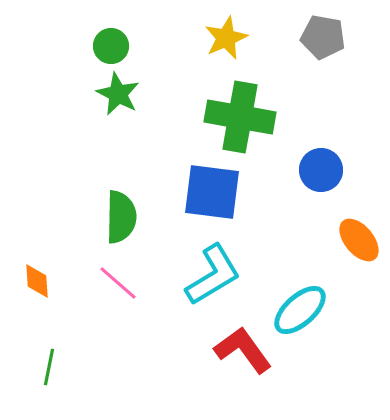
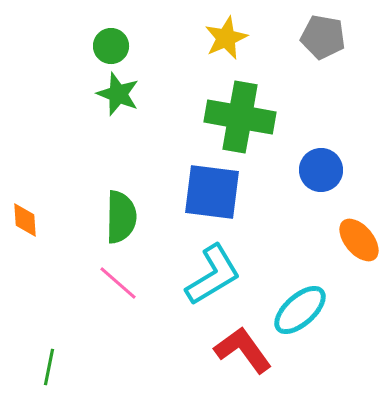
green star: rotated 6 degrees counterclockwise
orange diamond: moved 12 px left, 61 px up
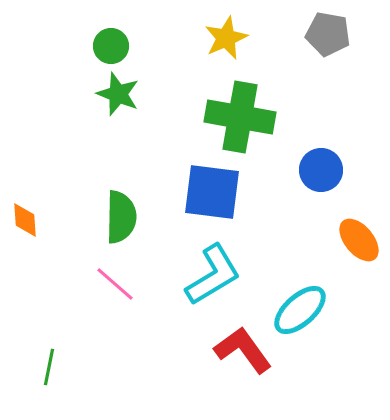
gray pentagon: moved 5 px right, 3 px up
pink line: moved 3 px left, 1 px down
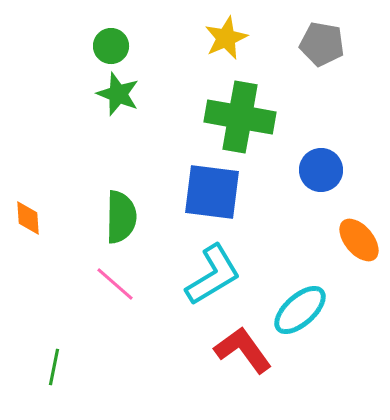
gray pentagon: moved 6 px left, 10 px down
orange diamond: moved 3 px right, 2 px up
green line: moved 5 px right
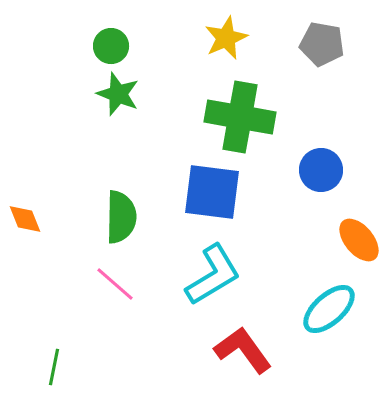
orange diamond: moved 3 px left, 1 px down; rotated 18 degrees counterclockwise
cyan ellipse: moved 29 px right, 1 px up
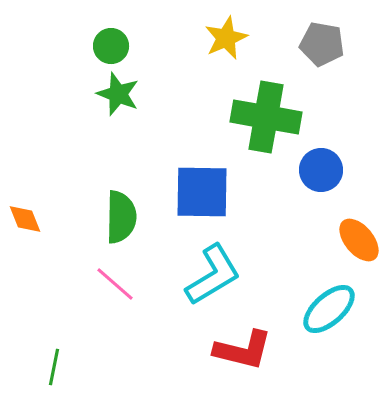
green cross: moved 26 px right
blue square: moved 10 px left; rotated 6 degrees counterclockwise
red L-shape: rotated 140 degrees clockwise
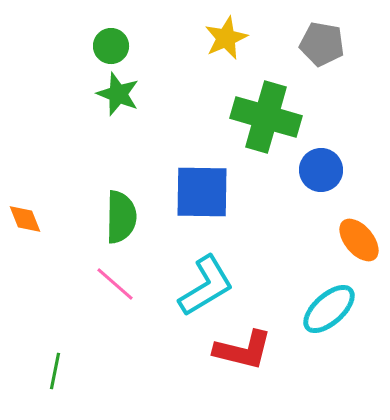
green cross: rotated 6 degrees clockwise
cyan L-shape: moved 7 px left, 11 px down
green line: moved 1 px right, 4 px down
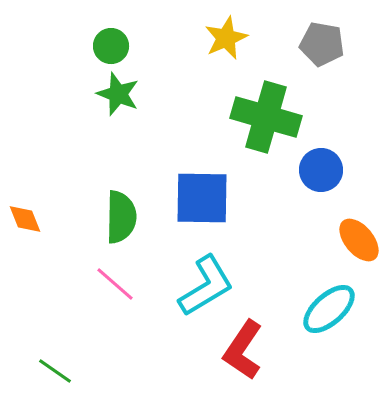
blue square: moved 6 px down
red L-shape: rotated 110 degrees clockwise
green line: rotated 66 degrees counterclockwise
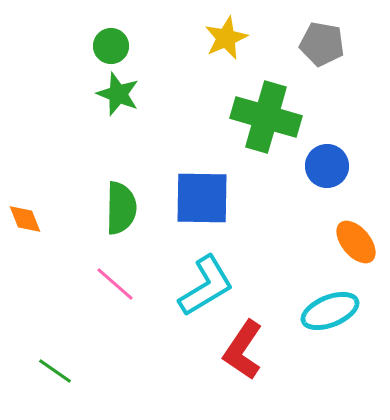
blue circle: moved 6 px right, 4 px up
green semicircle: moved 9 px up
orange ellipse: moved 3 px left, 2 px down
cyan ellipse: moved 1 px right, 2 px down; rotated 20 degrees clockwise
